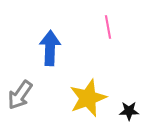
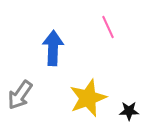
pink line: rotated 15 degrees counterclockwise
blue arrow: moved 3 px right
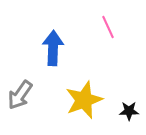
yellow star: moved 4 px left, 2 px down
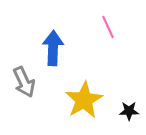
gray arrow: moved 4 px right, 13 px up; rotated 60 degrees counterclockwise
yellow star: rotated 9 degrees counterclockwise
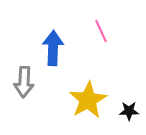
pink line: moved 7 px left, 4 px down
gray arrow: rotated 28 degrees clockwise
yellow star: moved 4 px right
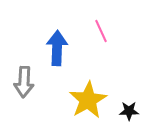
blue arrow: moved 4 px right
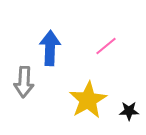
pink line: moved 5 px right, 15 px down; rotated 75 degrees clockwise
blue arrow: moved 7 px left
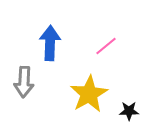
blue arrow: moved 5 px up
yellow star: moved 1 px right, 6 px up
